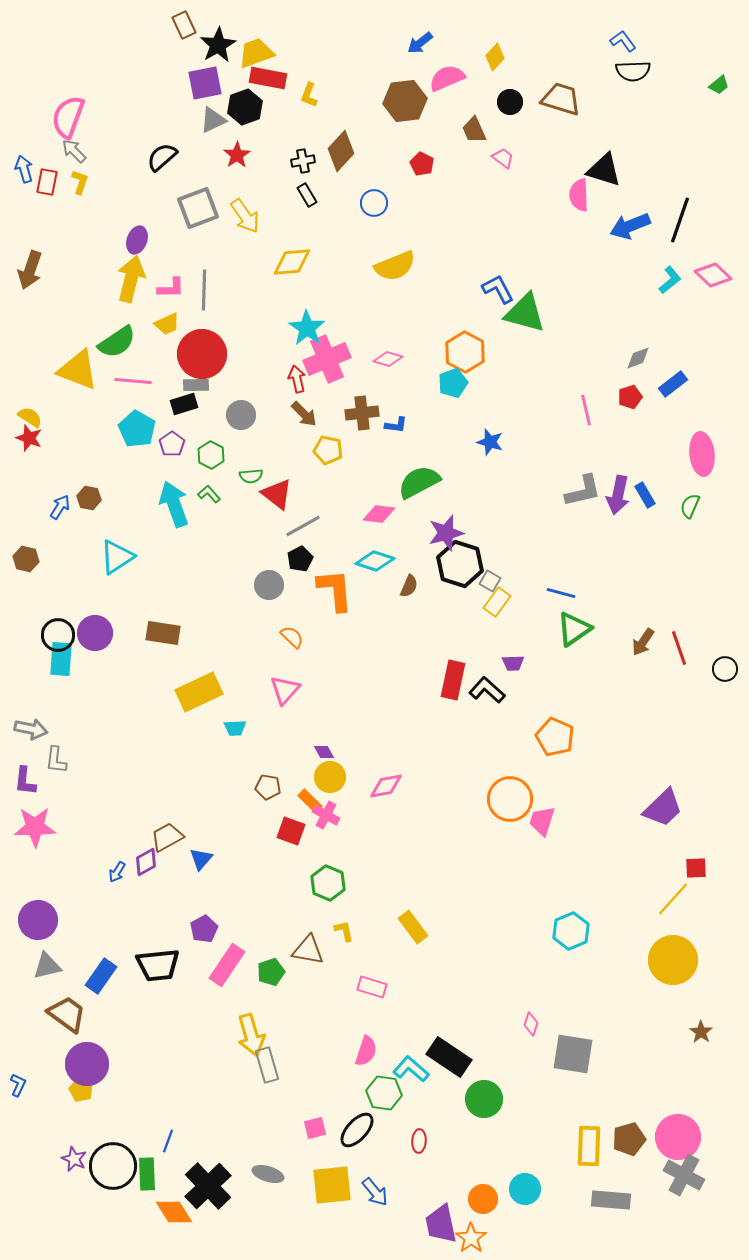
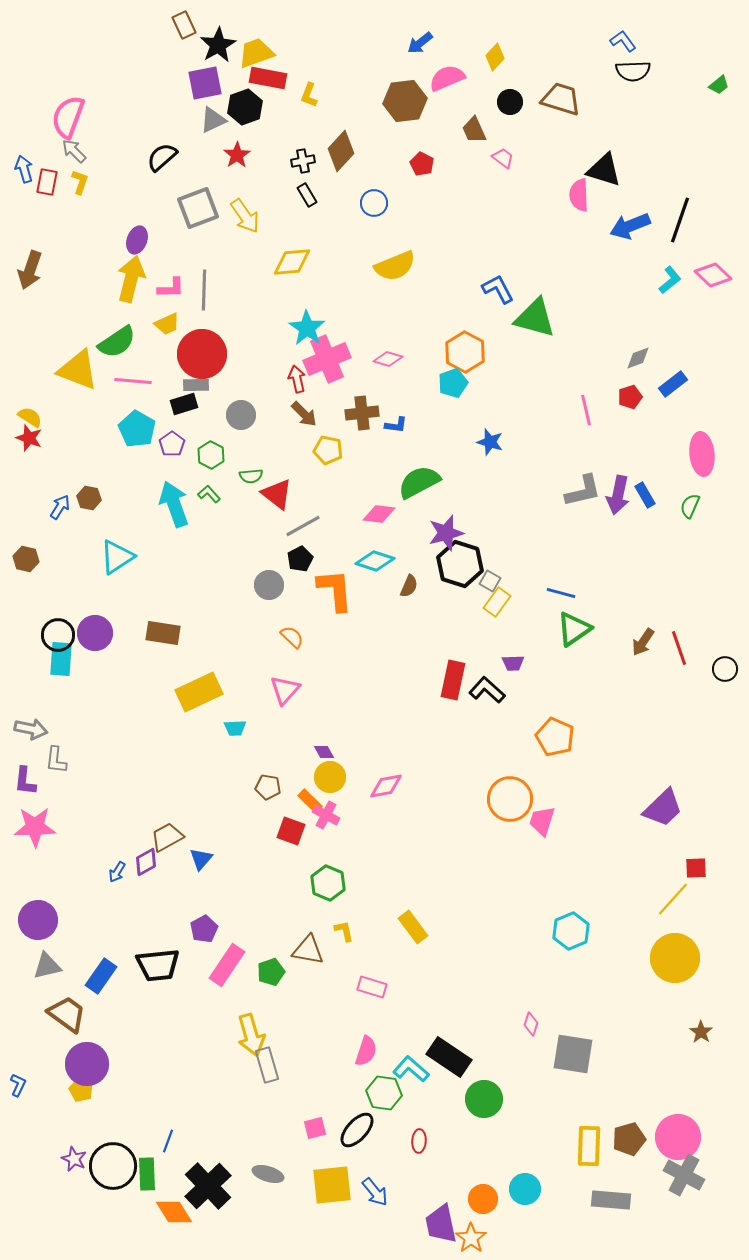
green triangle at (525, 313): moved 10 px right, 5 px down
yellow circle at (673, 960): moved 2 px right, 2 px up
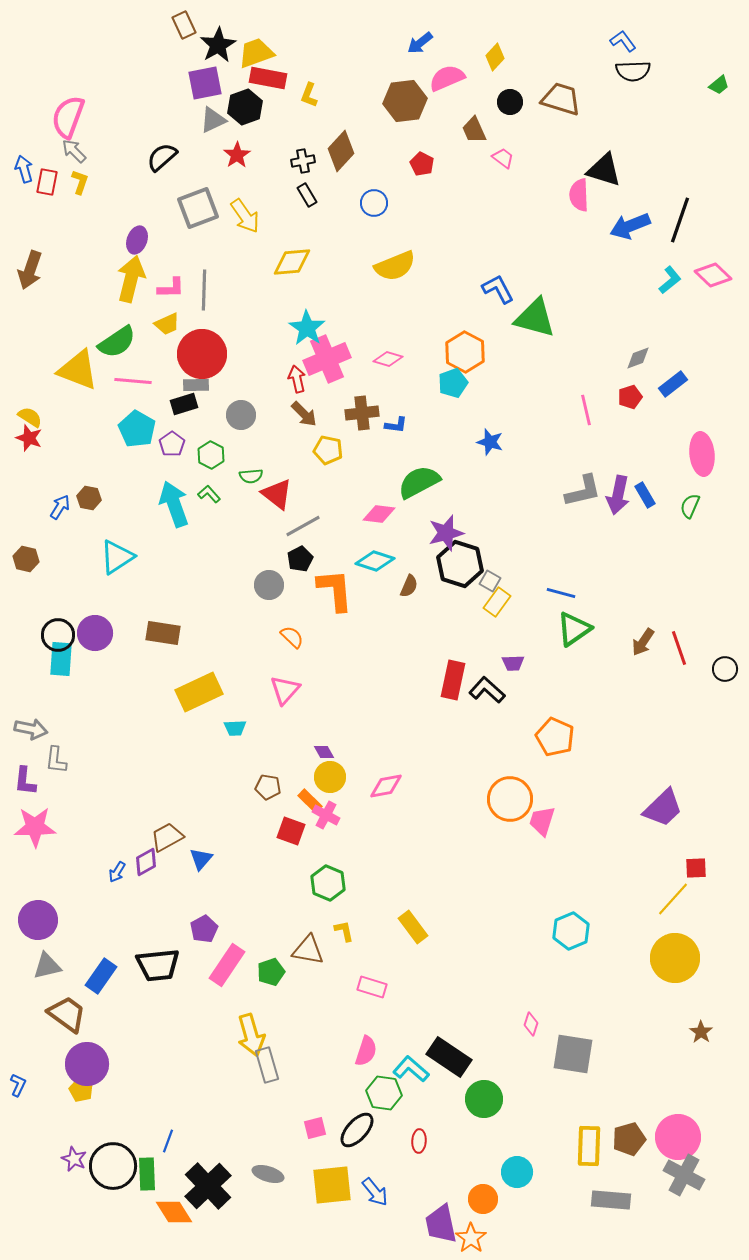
cyan circle at (525, 1189): moved 8 px left, 17 px up
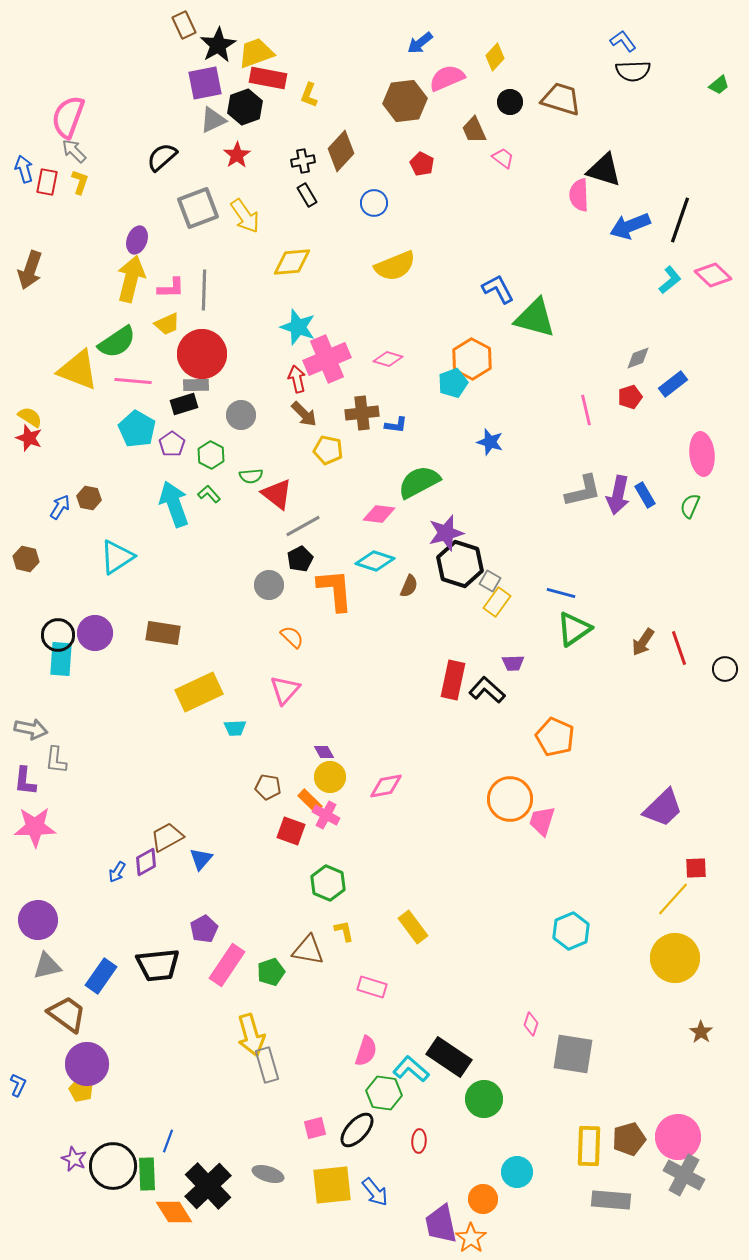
cyan star at (307, 328): moved 9 px left, 1 px up; rotated 15 degrees counterclockwise
orange hexagon at (465, 352): moved 7 px right, 7 px down
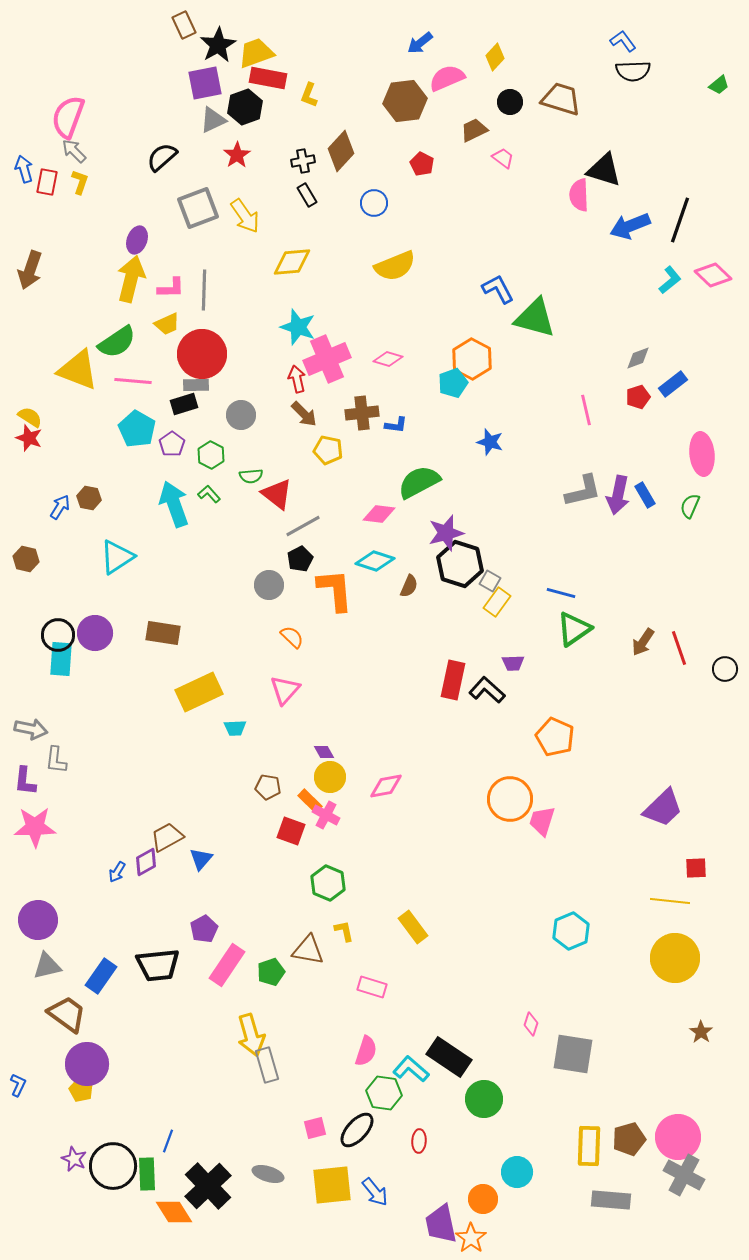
brown trapezoid at (474, 130): rotated 88 degrees clockwise
red pentagon at (630, 397): moved 8 px right
yellow line at (673, 899): moved 3 px left, 2 px down; rotated 54 degrees clockwise
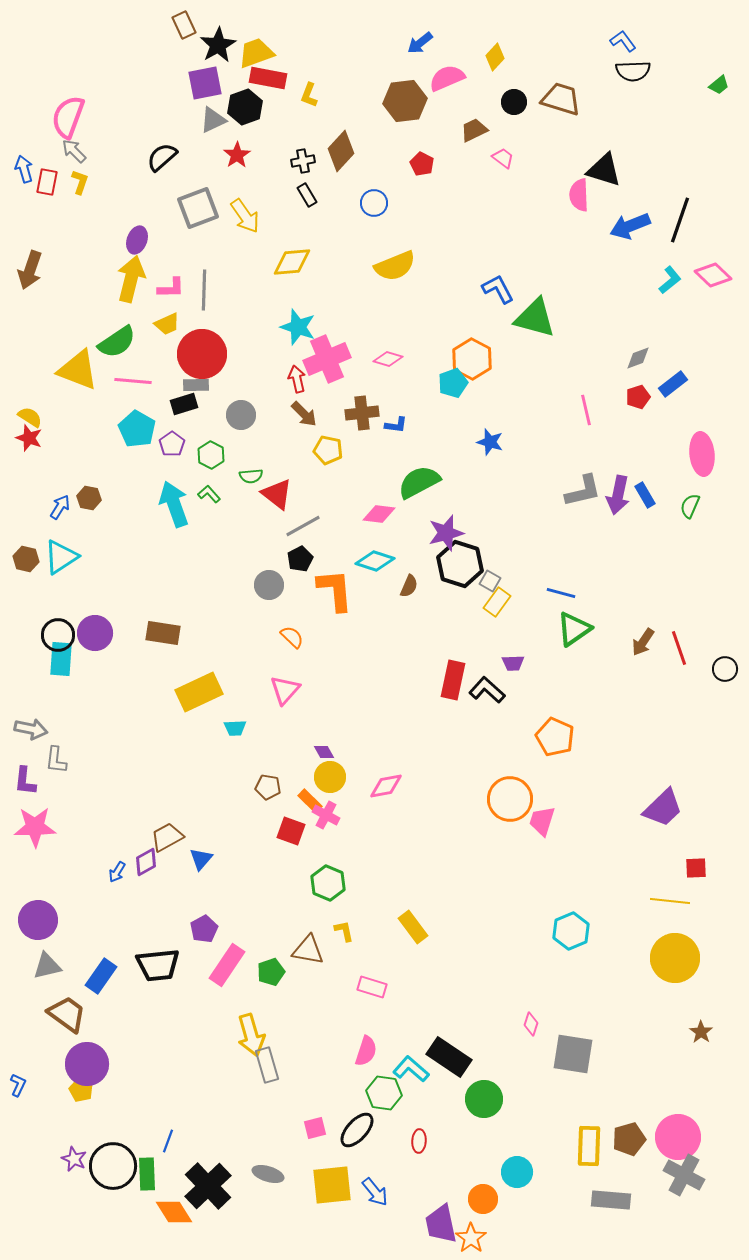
black circle at (510, 102): moved 4 px right
cyan triangle at (117, 557): moved 56 px left
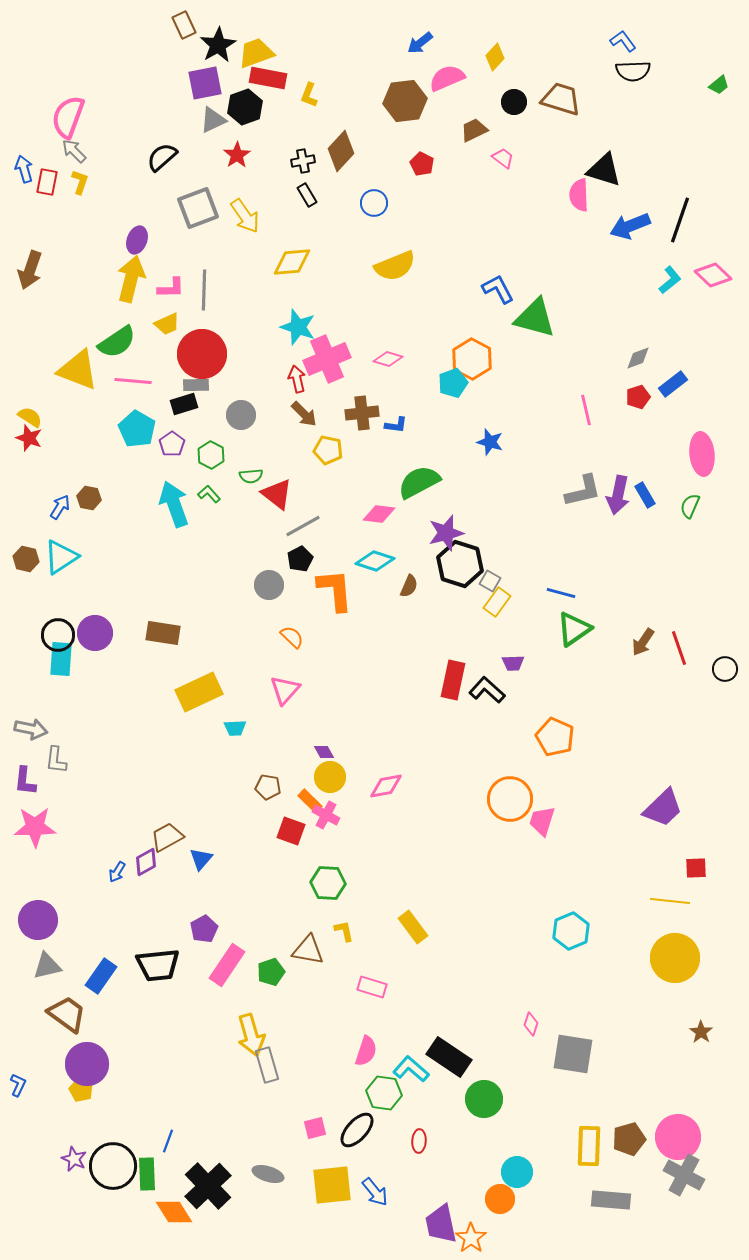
green hexagon at (328, 883): rotated 20 degrees counterclockwise
orange circle at (483, 1199): moved 17 px right
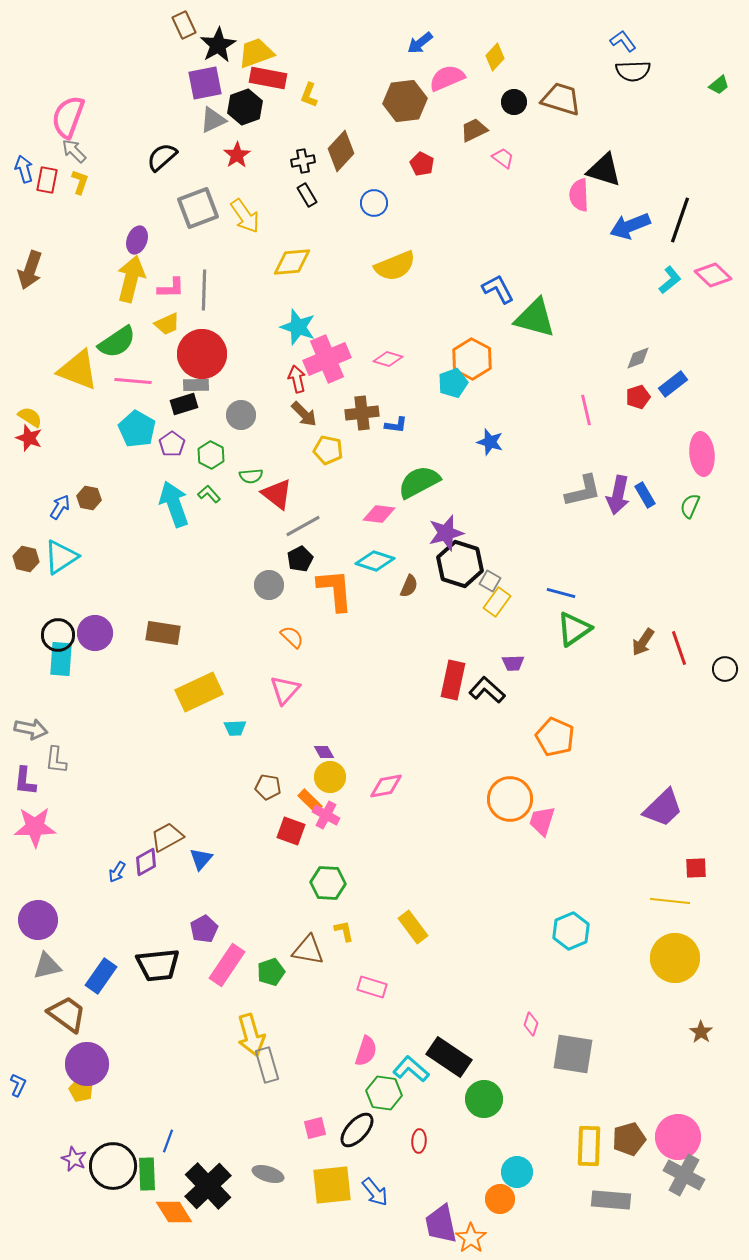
red rectangle at (47, 182): moved 2 px up
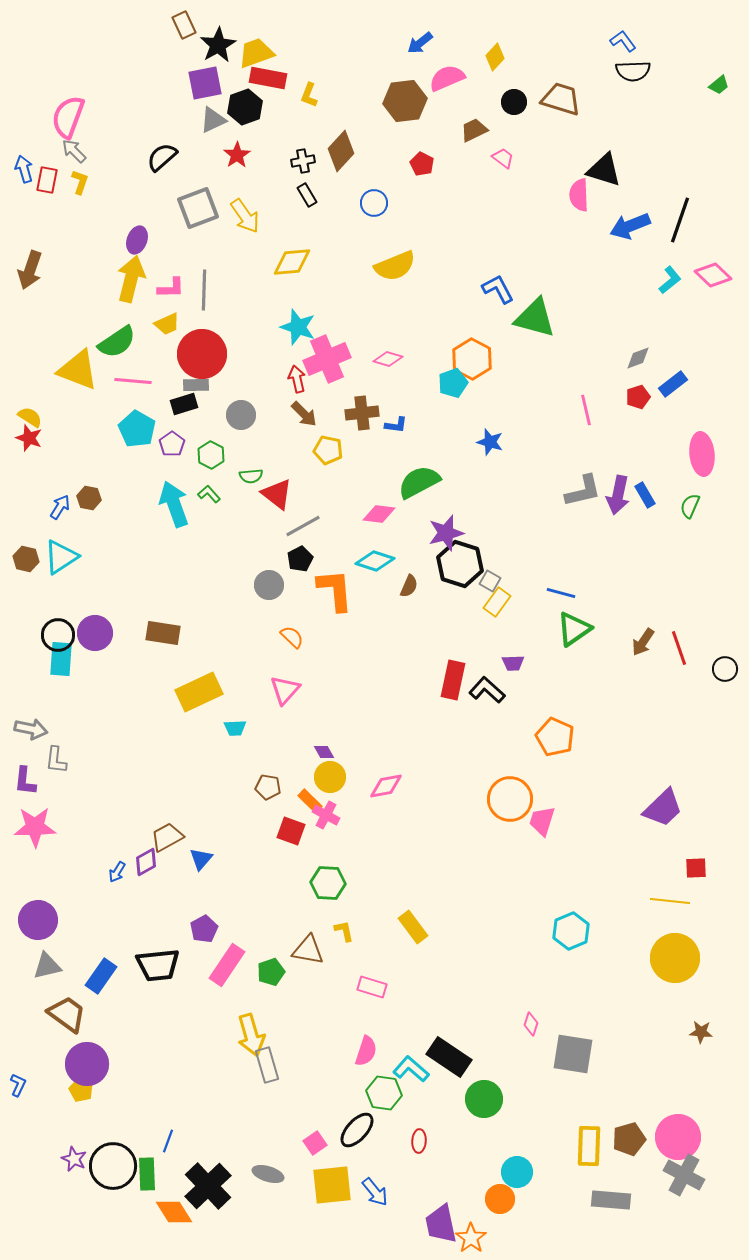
brown star at (701, 1032): rotated 30 degrees counterclockwise
pink square at (315, 1128): moved 15 px down; rotated 20 degrees counterclockwise
